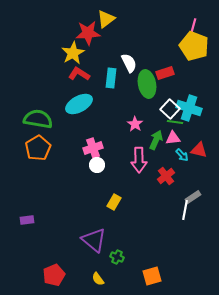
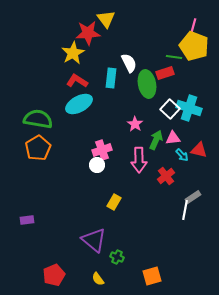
yellow triangle: rotated 30 degrees counterclockwise
red L-shape: moved 2 px left, 7 px down
green line: moved 1 px left, 65 px up
pink cross: moved 9 px right, 2 px down
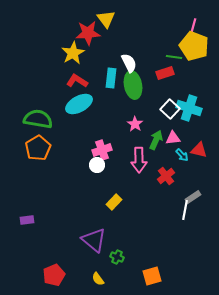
green ellipse: moved 14 px left, 1 px down
yellow rectangle: rotated 14 degrees clockwise
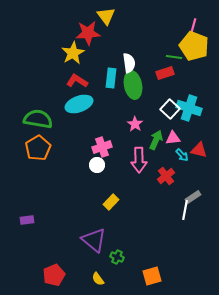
yellow triangle: moved 3 px up
white semicircle: rotated 18 degrees clockwise
cyan ellipse: rotated 8 degrees clockwise
pink cross: moved 3 px up
yellow rectangle: moved 3 px left
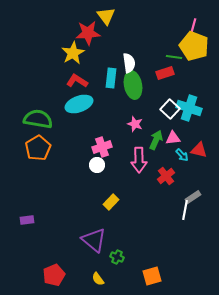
pink star: rotated 14 degrees counterclockwise
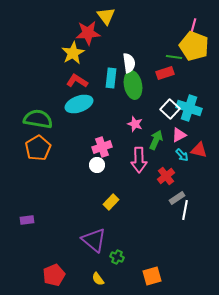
pink triangle: moved 6 px right, 3 px up; rotated 21 degrees counterclockwise
gray rectangle: moved 16 px left, 1 px down
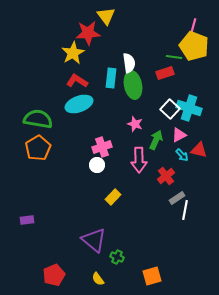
yellow rectangle: moved 2 px right, 5 px up
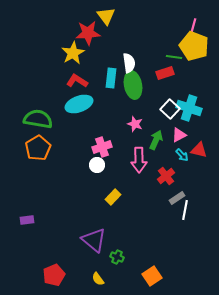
orange square: rotated 18 degrees counterclockwise
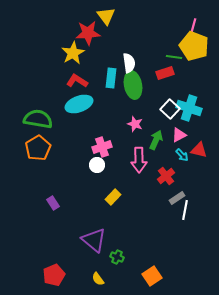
purple rectangle: moved 26 px right, 17 px up; rotated 64 degrees clockwise
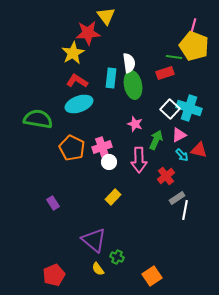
orange pentagon: moved 34 px right; rotated 15 degrees counterclockwise
white circle: moved 12 px right, 3 px up
yellow semicircle: moved 10 px up
